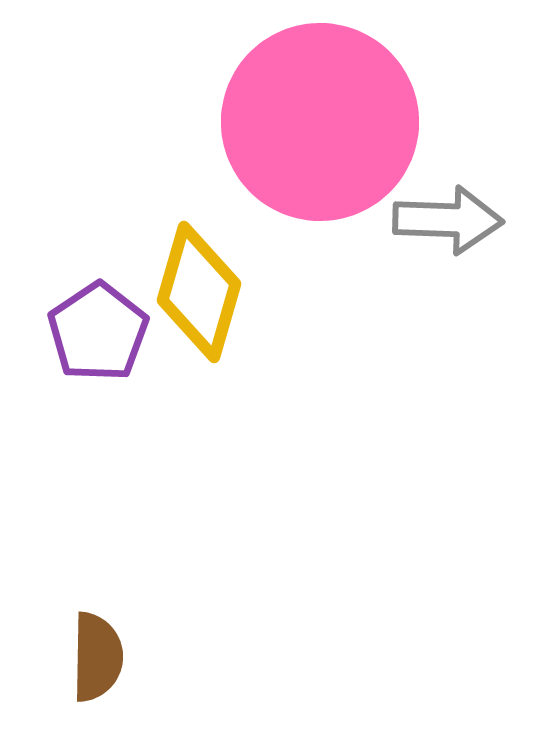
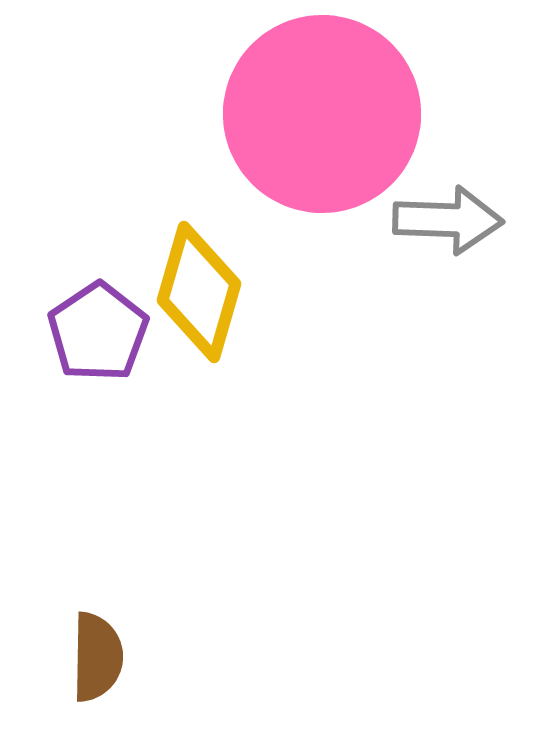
pink circle: moved 2 px right, 8 px up
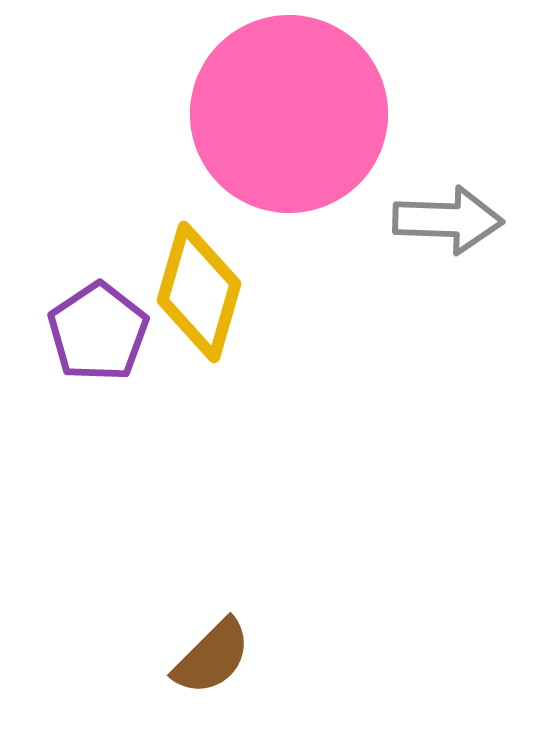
pink circle: moved 33 px left
brown semicircle: moved 115 px right; rotated 44 degrees clockwise
